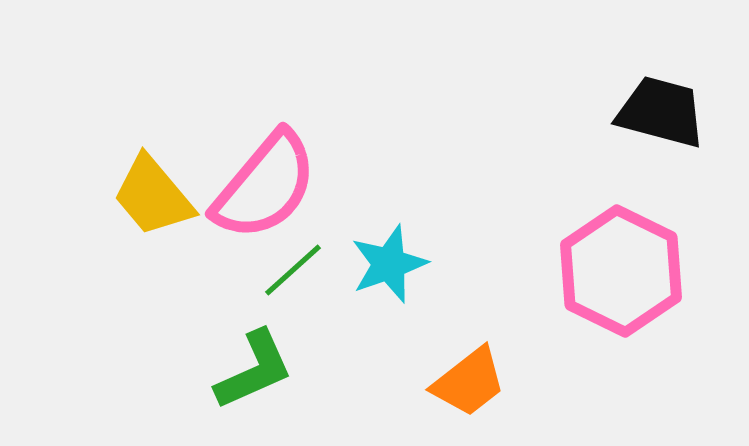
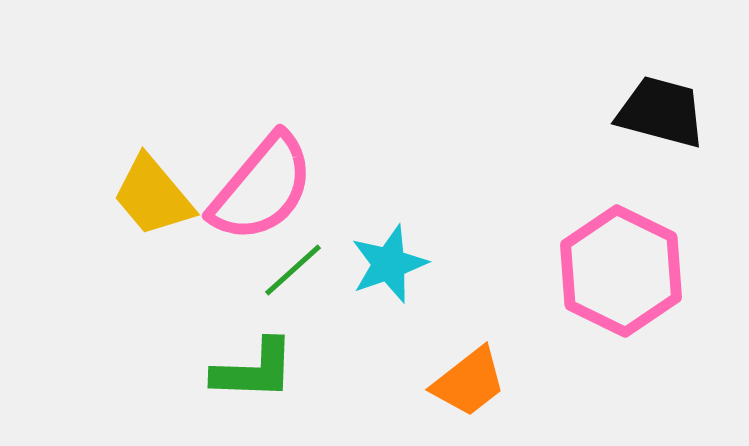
pink semicircle: moved 3 px left, 2 px down
green L-shape: rotated 26 degrees clockwise
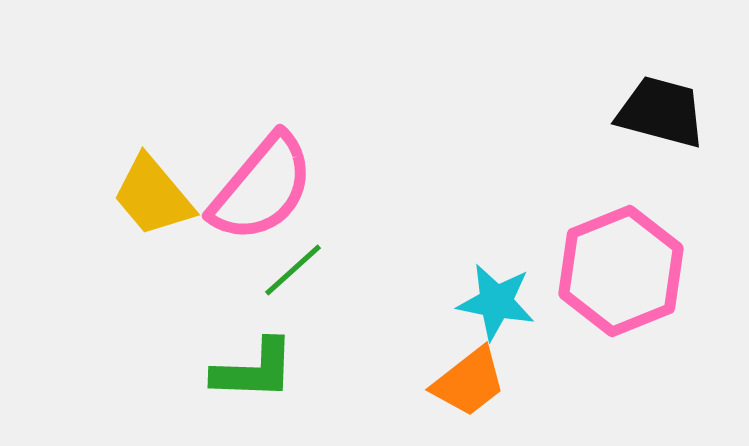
cyan star: moved 107 px right, 38 px down; rotated 30 degrees clockwise
pink hexagon: rotated 12 degrees clockwise
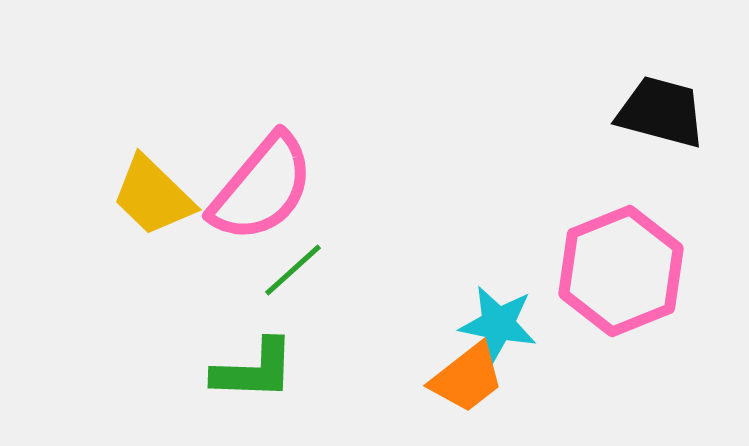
yellow trapezoid: rotated 6 degrees counterclockwise
cyan star: moved 2 px right, 22 px down
orange trapezoid: moved 2 px left, 4 px up
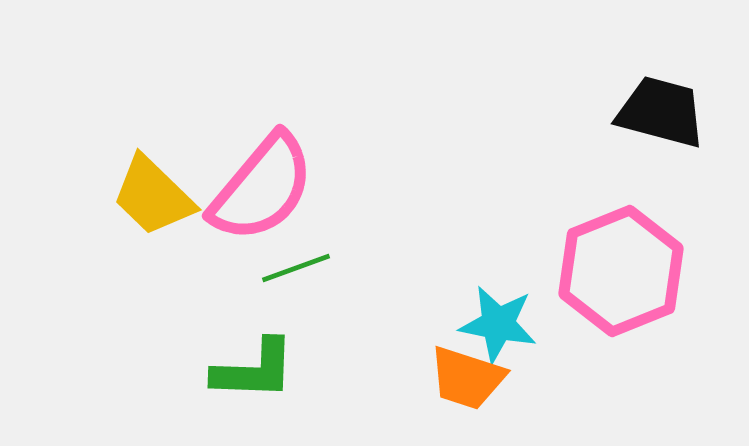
green line: moved 3 px right, 2 px up; rotated 22 degrees clockwise
orange trapezoid: rotated 56 degrees clockwise
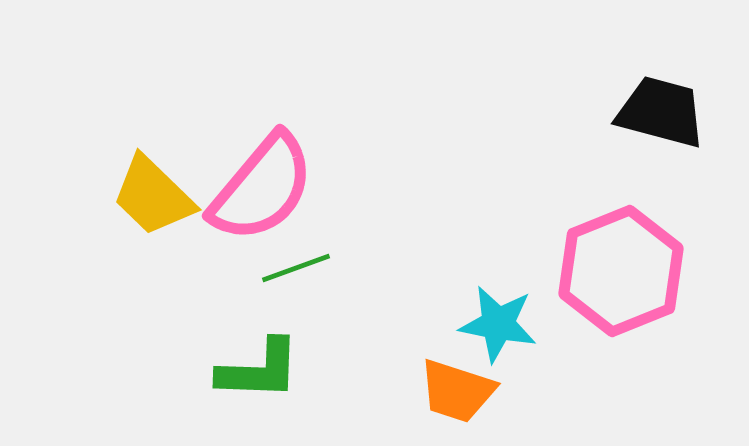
green L-shape: moved 5 px right
orange trapezoid: moved 10 px left, 13 px down
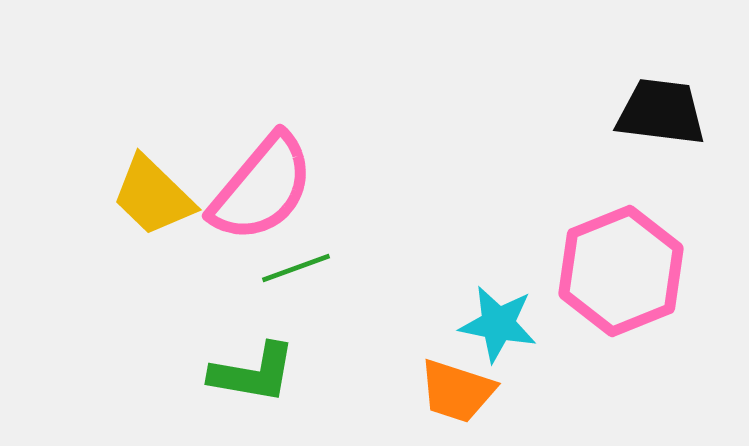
black trapezoid: rotated 8 degrees counterclockwise
green L-shape: moved 6 px left, 3 px down; rotated 8 degrees clockwise
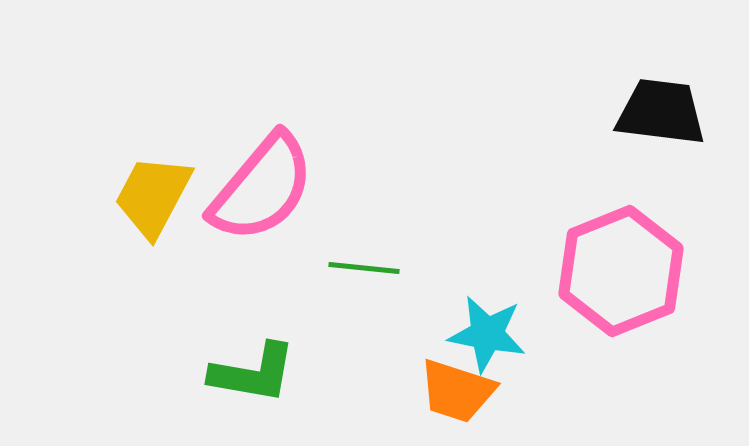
yellow trapezoid: rotated 74 degrees clockwise
green line: moved 68 px right; rotated 26 degrees clockwise
cyan star: moved 11 px left, 10 px down
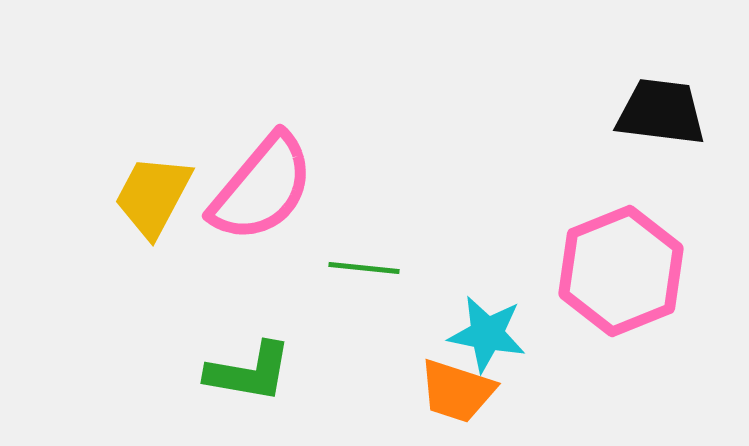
green L-shape: moved 4 px left, 1 px up
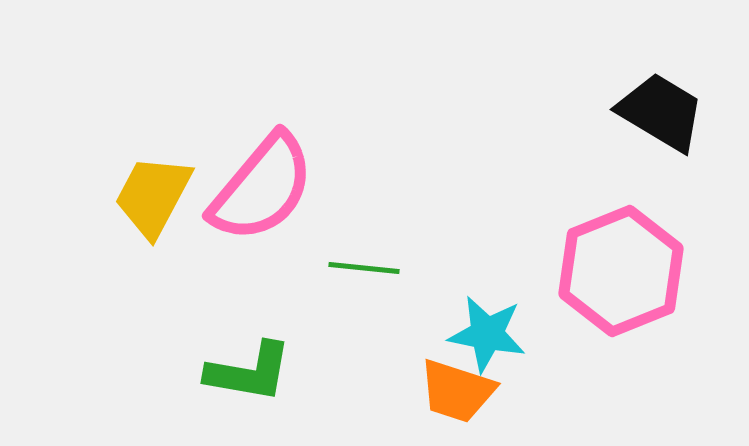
black trapezoid: rotated 24 degrees clockwise
